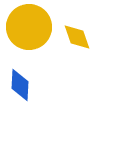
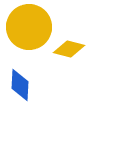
yellow diamond: moved 8 px left, 12 px down; rotated 56 degrees counterclockwise
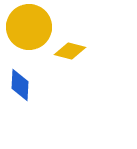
yellow diamond: moved 1 px right, 2 px down
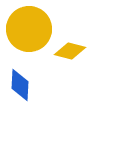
yellow circle: moved 2 px down
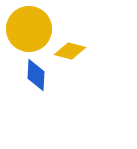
blue diamond: moved 16 px right, 10 px up
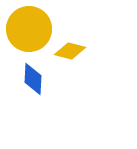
blue diamond: moved 3 px left, 4 px down
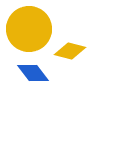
blue diamond: moved 6 px up; rotated 40 degrees counterclockwise
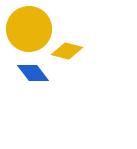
yellow diamond: moved 3 px left
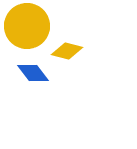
yellow circle: moved 2 px left, 3 px up
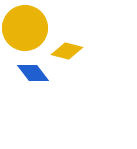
yellow circle: moved 2 px left, 2 px down
